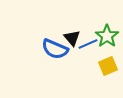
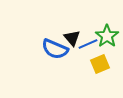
yellow square: moved 8 px left, 2 px up
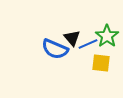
yellow square: moved 1 px right, 1 px up; rotated 30 degrees clockwise
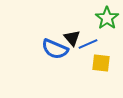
green star: moved 18 px up
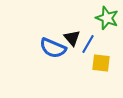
green star: rotated 15 degrees counterclockwise
blue line: rotated 36 degrees counterclockwise
blue semicircle: moved 2 px left, 1 px up
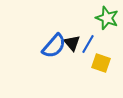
black triangle: moved 5 px down
blue semicircle: moved 1 px right, 2 px up; rotated 72 degrees counterclockwise
yellow square: rotated 12 degrees clockwise
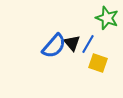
yellow square: moved 3 px left
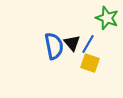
blue semicircle: rotated 52 degrees counterclockwise
yellow square: moved 8 px left
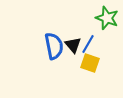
black triangle: moved 1 px right, 2 px down
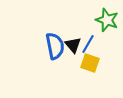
green star: moved 2 px down
blue semicircle: moved 1 px right
